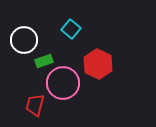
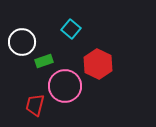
white circle: moved 2 px left, 2 px down
pink circle: moved 2 px right, 3 px down
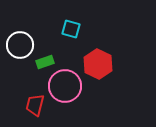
cyan square: rotated 24 degrees counterclockwise
white circle: moved 2 px left, 3 px down
green rectangle: moved 1 px right, 1 px down
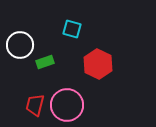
cyan square: moved 1 px right
pink circle: moved 2 px right, 19 px down
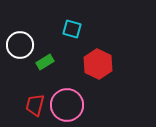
green rectangle: rotated 12 degrees counterclockwise
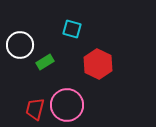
red trapezoid: moved 4 px down
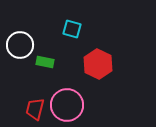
green rectangle: rotated 42 degrees clockwise
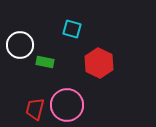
red hexagon: moved 1 px right, 1 px up
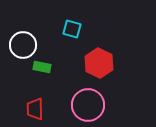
white circle: moved 3 px right
green rectangle: moved 3 px left, 5 px down
pink circle: moved 21 px right
red trapezoid: rotated 15 degrees counterclockwise
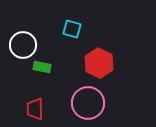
pink circle: moved 2 px up
